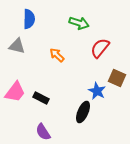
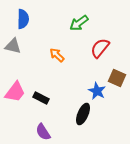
blue semicircle: moved 6 px left
green arrow: rotated 126 degrees clockwise
gray triangle: moved 4 px left
black ellipse: moved 2 px down
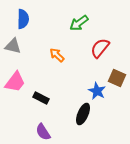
pink trapezoid: moved 10 px up
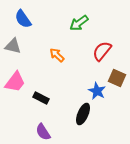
blue semicircle: rotated 144 degrees clockwise
red semicircle: moved 2 px right, 3 px down
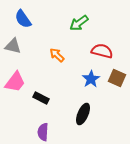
red semicircle: rotated 65 degrees clockwise
blue star: moved 6 px left, 12 px up; rotated 12 degrees clockwise
purple semicircle: rotated 36 degrees clockwise
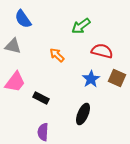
green arrow: moved 2 px right, 3 px down
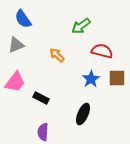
gray triangle: moved 3 px right, 1 px up; rotated 36 degrees counterclockwise
brown square: rotated 24 degrees counterclockwise
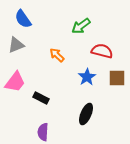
blue star: moved 4 px left, 2 px up
black ellipse: moved 3 px right
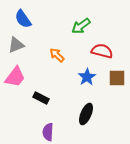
pink trapezoid: moved 5 px up
purple semicircle: moved 5 px right
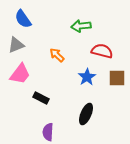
green arrow: rotated 30 degrees clockwise
pink trapezoid: moved 5 px right, 3 px up
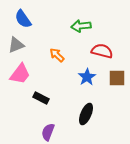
purple semicircle: rotated 18 degrees clockwise
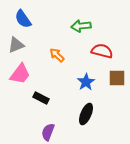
blue star: moved 1 px left, 5 px down
